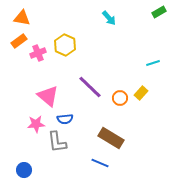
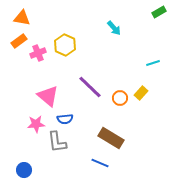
cyan arrow: moved 5 px right, 10 px down
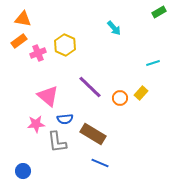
orange triangle: moved 1 px right, 1 px down
brown rectangle: moved 18 px left, 4 px up
blue circle: moved 1 px left, 1 px down
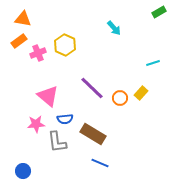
purple line: moved 2 px right, 1 px down
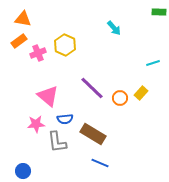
green rectangle: rotated 32 degrees clockwise
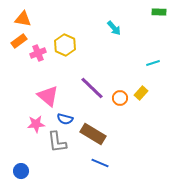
blue semicircle: rotated 21 degrees clockwise
blue circle: moved 2 px left
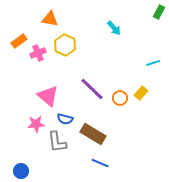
green rectangle: rotated 64 degrees counterclockwise
orange triangle: moved 27 px right
purple line: moved 1 px down
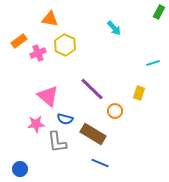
yellow rectangle: moved 2 px left; rotated 24 degrees counterclockwise
orange circle: moved 5 px left, 13 px down
blue circle: moved 1 px left, 2 px up
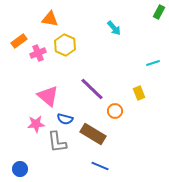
yellow rectangle: rotated 40 degrees counterclockwise
blue line: moved 3 px down
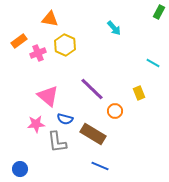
cyan line: rotated 48 degrees clockwise
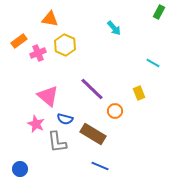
pink star: rotated 30 degrees clockwise
